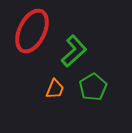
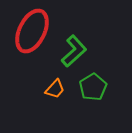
orange trapezoid: rotated 20 degrees clockwise
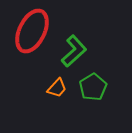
orange trapezoid: moved 2 px right, 1 px up
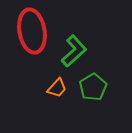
red ellipse: rotated 36 degrees counterclockwise
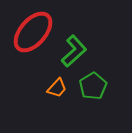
red ellipse: moved 1 px right, 1 px down; rotated 51 degrees clockwise
green pentagon: moved 1 px up
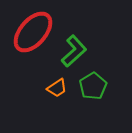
orange trapezoid: rotated 15 degrees clockwise
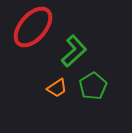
red ellipse: moved 5 px up
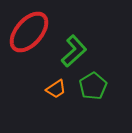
red ellipse: moved 4 px left, 5 px down
orange trapezoid: moved 1 px left, 1 px down
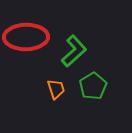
red ellipse: moved 3 px left, 5 px down; rotated 48 degrees clockwise
orange trapezoid: rotated 75 degrees counterclockwise
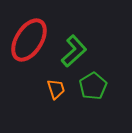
red ellipse: moved 3 px right, 3 px down; rotated 57 degrees counterclockwise
